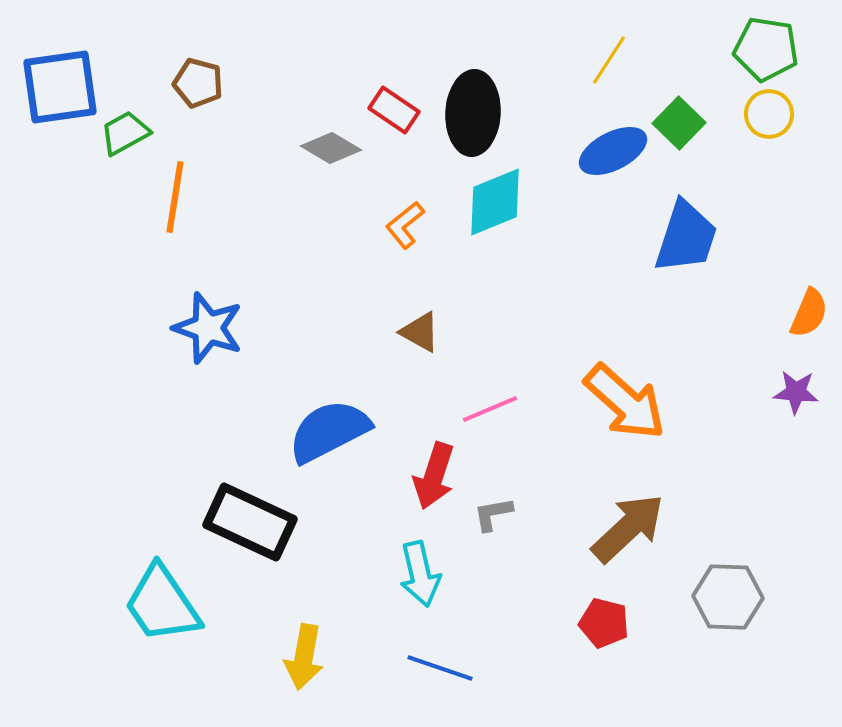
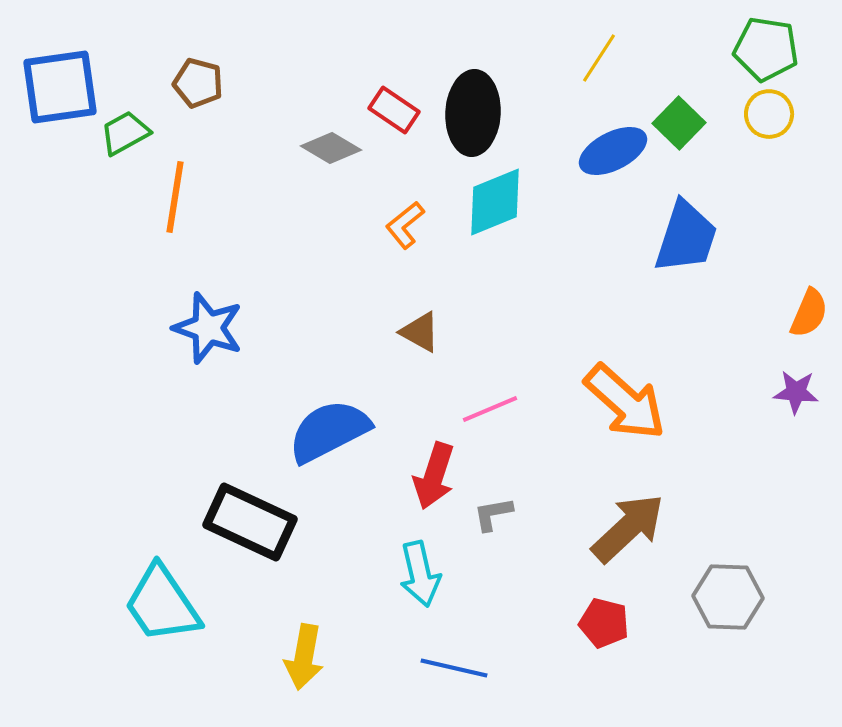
yellow line: moved 10 px left, 2 px up
blue line: moved 14 px right; rotated 6 degrees counterclockwise
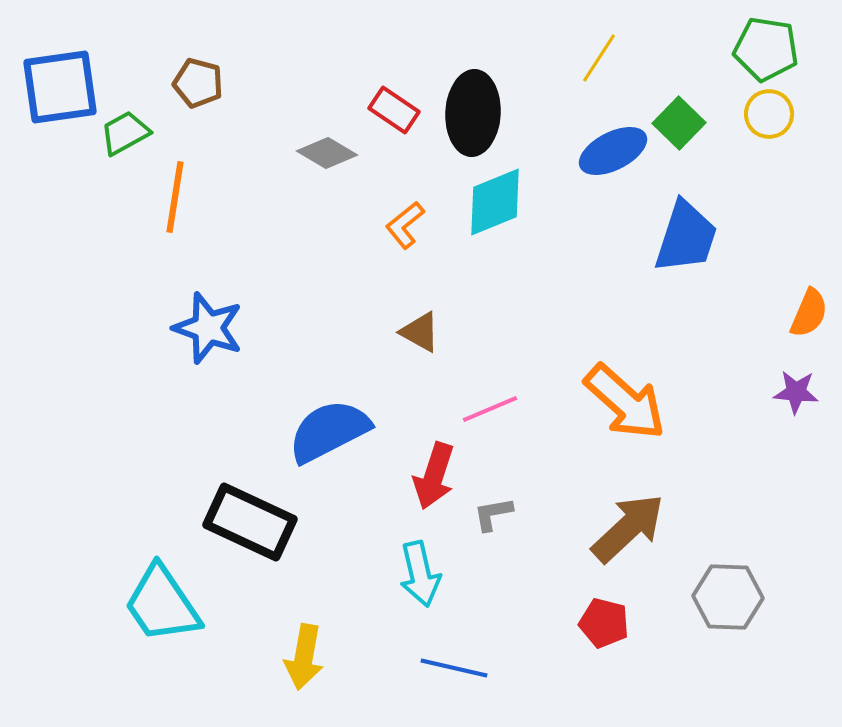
gray diamond: moved 4 px left, 5 px down
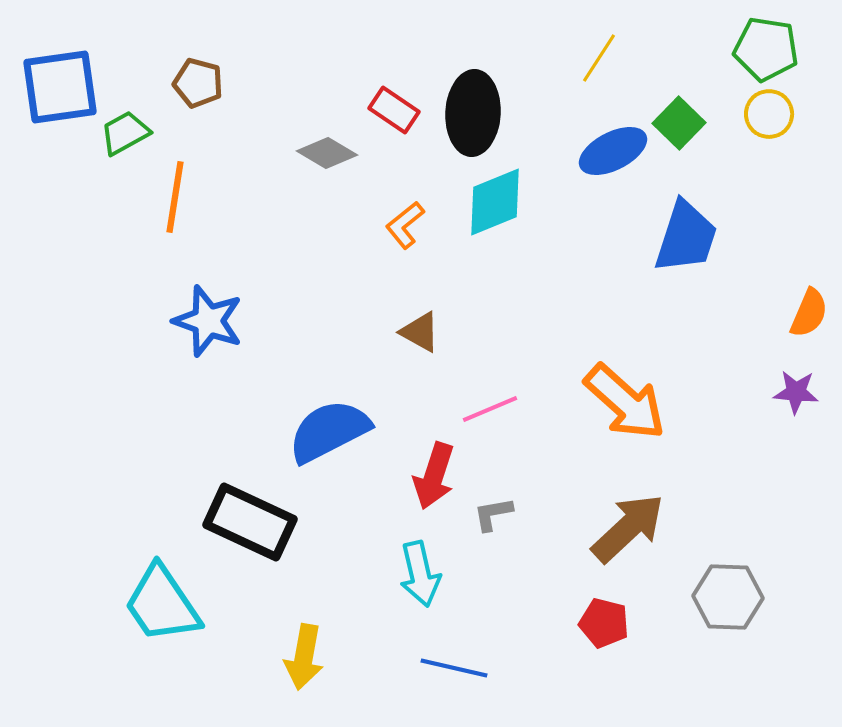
blue star: moved 7 px up
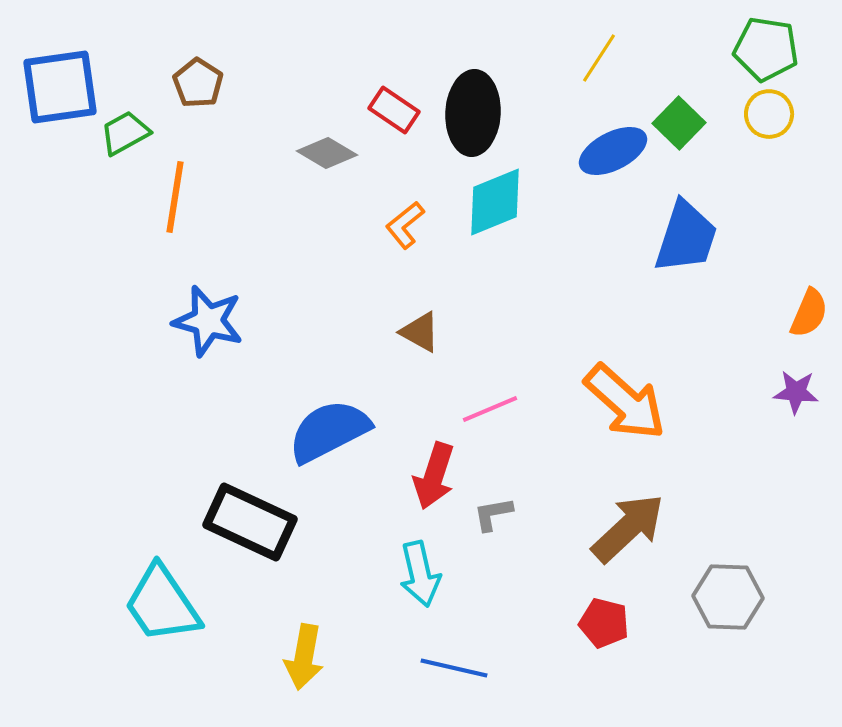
brown pentagon: rotated 18 degrees clockwise
blue star: rotated 4 degrees counterclockwise
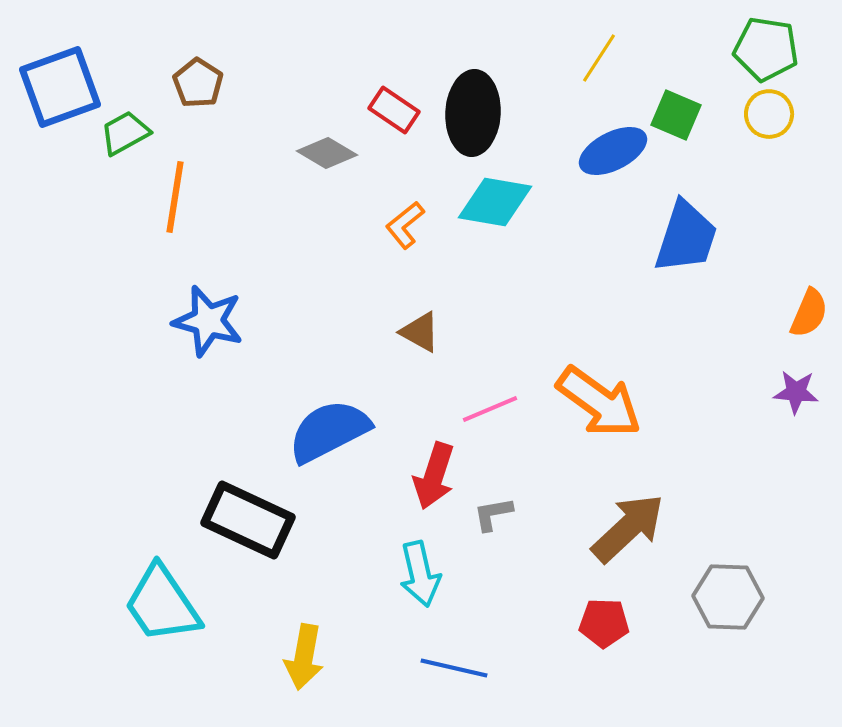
blue square: rotated 12 degrees counterclockwise
green square: moved 3 px left, 8 px up; rotated 21 degrees counterclockwise
cyan diamond: rotated 32 degrees clockwise
orange arrow: moved 26 px left; rotated 6 degrees counterclockwise
black rectangle: moved 2 px left, 2 px up
red pentagon: rotated 12 degrees counterclockwise
